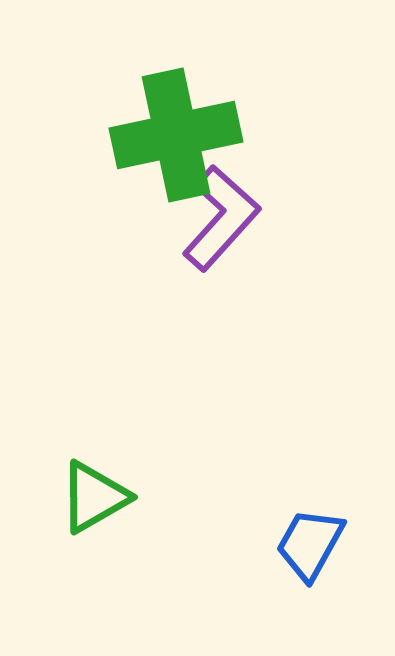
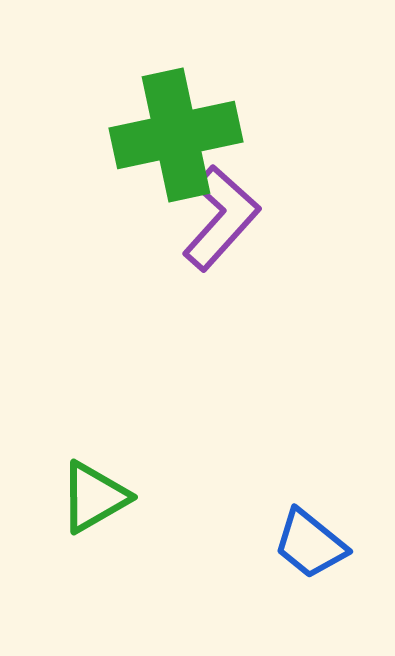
blue trapezoid: rotated 80 degrees counterclockwise
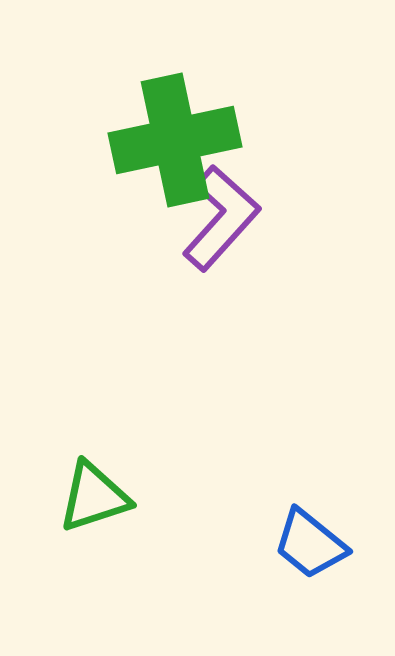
green cross: moved 1 px left, 5 px down
green triangle: rotated 12 degrees clockwise
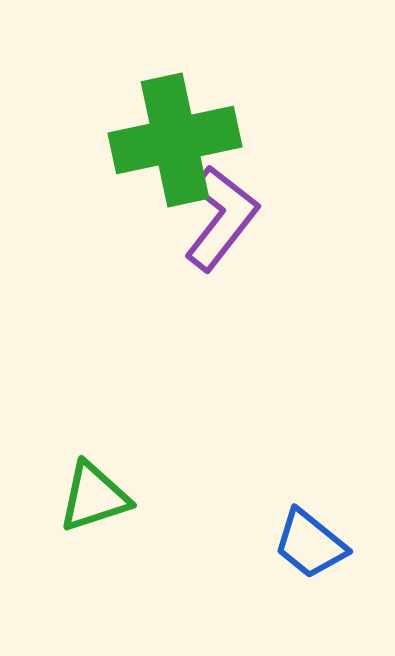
purple L-shape: rotated 4 degrees counterclockwise
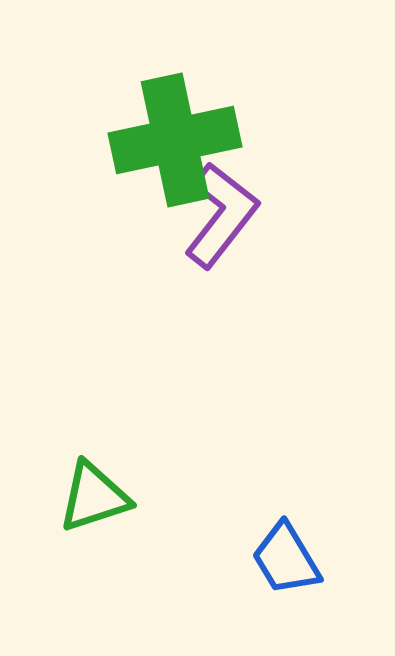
purple L-shape: moved 3 px up
blue trapezoid: moved 24 px left, 15 px down; rotated 20 degrees clockwise
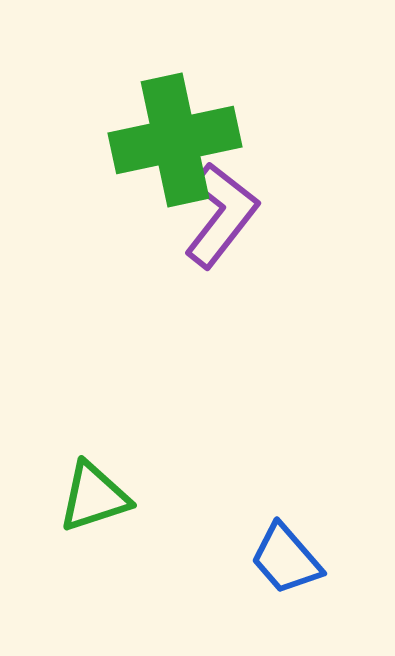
blue trapezoid: rotated 10 degrees counterclockwise
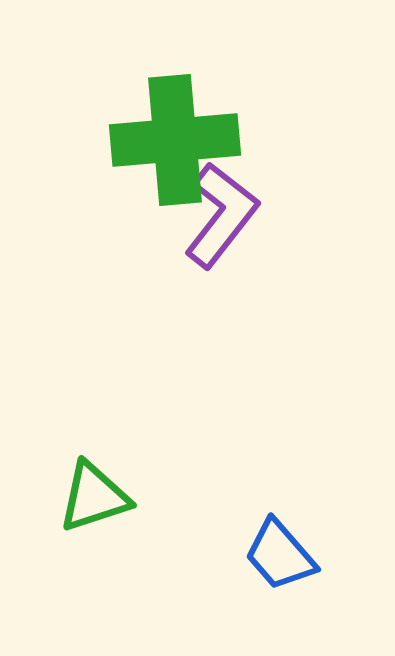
green cross: rotated 7 degrees clockwise
blue trapezoid: moved 6 px left, 4 px up
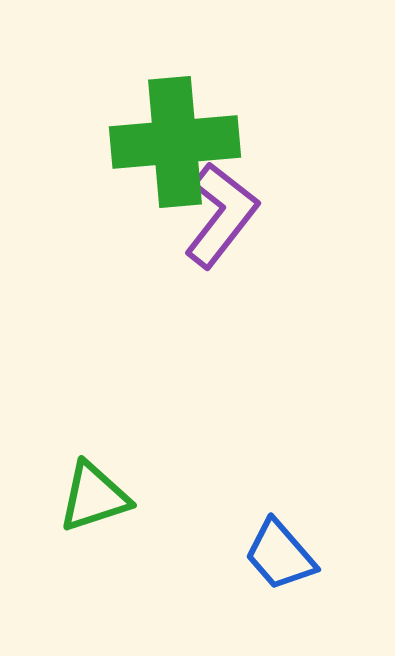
green cross: moved 2 px down
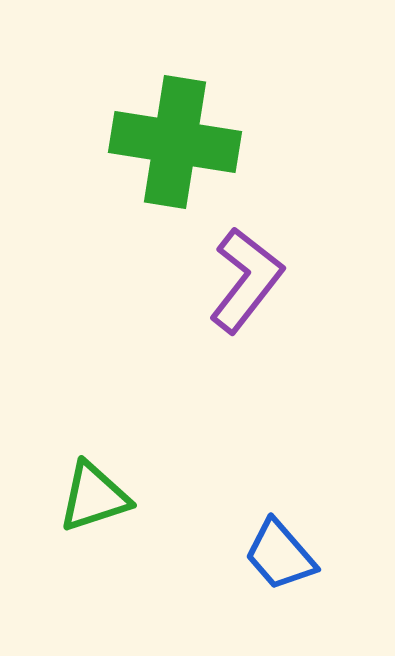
green cross: rotated 14 degrees clockwise
purple L-shape: moved 25 px right, 65 px down
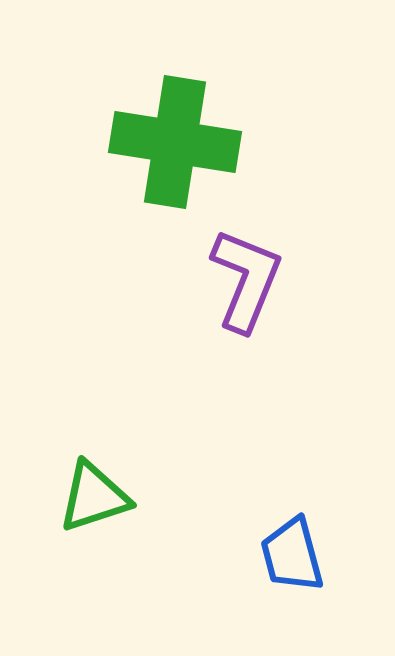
purple L-shape: rotated 16 degrees counterclockwise
blue trapezoid: moved 12 px right; rotated 26 degrees clockwise
